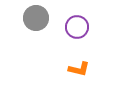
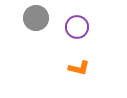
orange L-shape: moved 1 px up
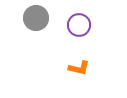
purple circle: moved 2 px right, 2 px up
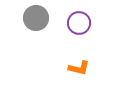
purple circle: moved 2 px up
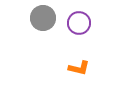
gray circle: moved 7 px right
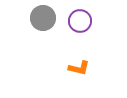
purple circle: moved 1 px right, 2 px up
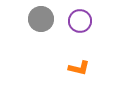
gray circle: moved 2 px left, 1 px down
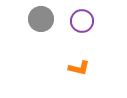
purple circle: moved 2 px right
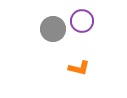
gray circle: moved 12 px right, 10 px down
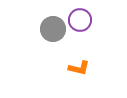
purple circle: moved 2 px left, 1 px up
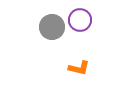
gray circle: moved 1 px left, 2 px up
